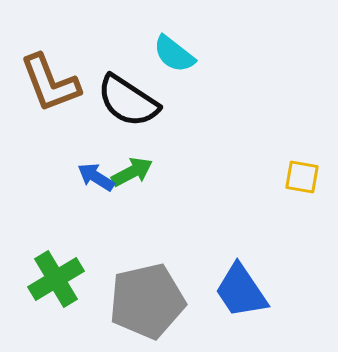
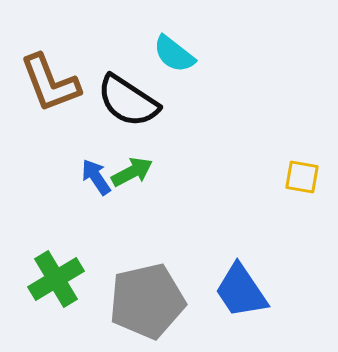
blue arrow: rotated 24 degrees clockwise
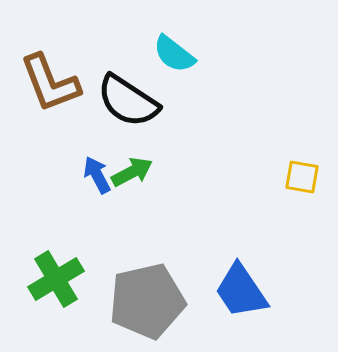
blue arrow: moved 1 px right, 2 px up; rotated 6 degrees clockwise
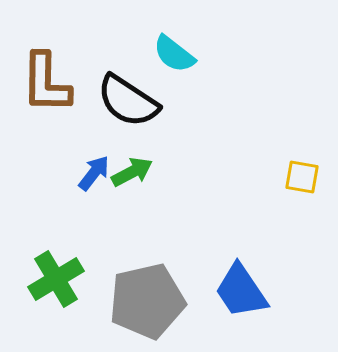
brown L-shape: moved 4 px left; rotated 22 degrees clockwise
blue arrow: moved 3 px left, 2 px up; rotated 66 degrees clockwise
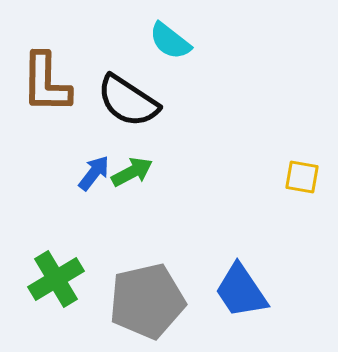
cyan semicircle: moved 4 px left, 13 px up
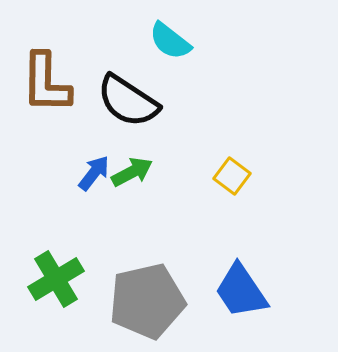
yellow square: moved 70 px left, 1 px up; rotated 27 degrees clockwise
